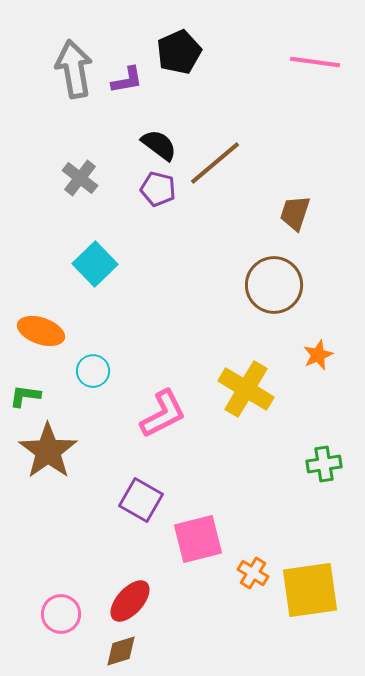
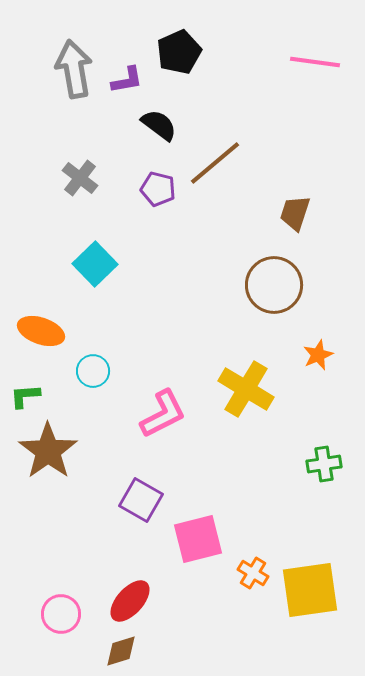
black semicircle: moved 20 px up
green L-shape: rotated 12 degrees counterclockwise
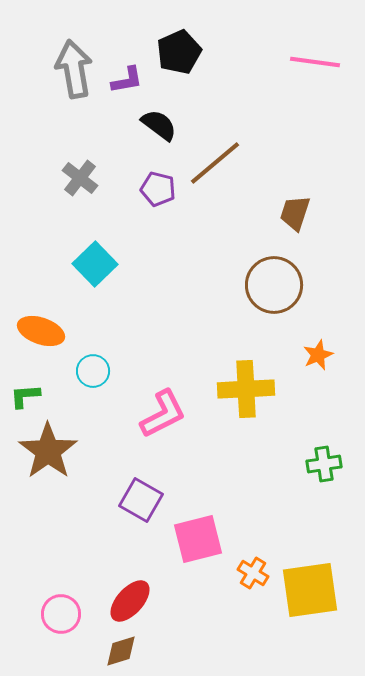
yellow cross: rotated 34 degrees counterclockwise
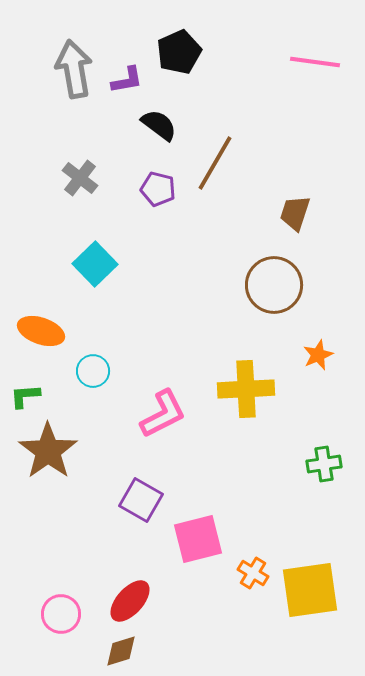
brown line: rotated 20 degrees counterclockwise
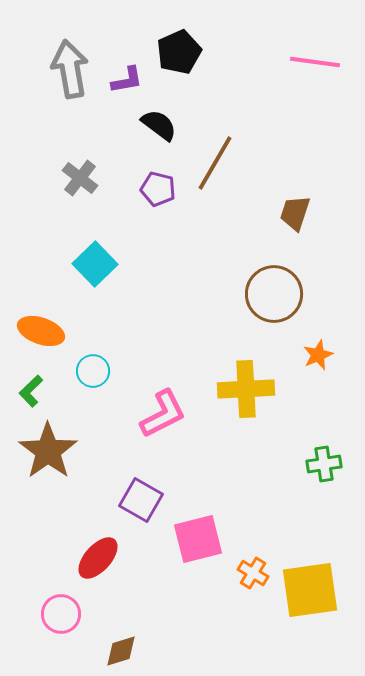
gray arrow: moved 4 px left
brown circle: moved 9 px down
green L-shape: moved 6 px right, 5 px up; rotated 40 degrees counterclockwise
red ellipse: moved 32 px left, 43 px up
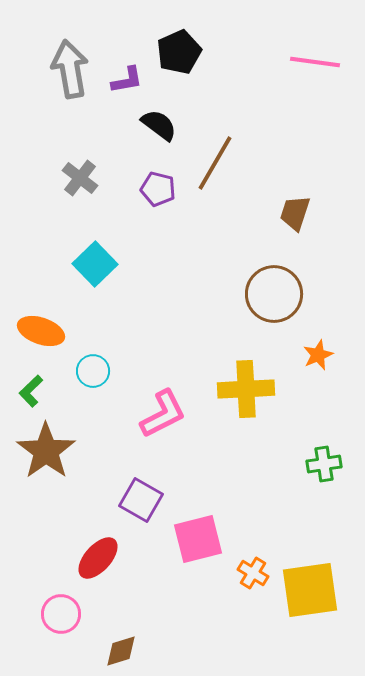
brown star: moved 2 px left
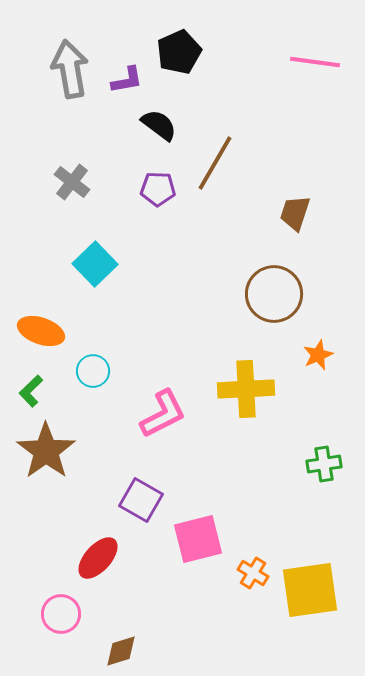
gray cross: moved 8 px left, 4 px down
purple pentagon: rotated 12 degrees counterclockwise
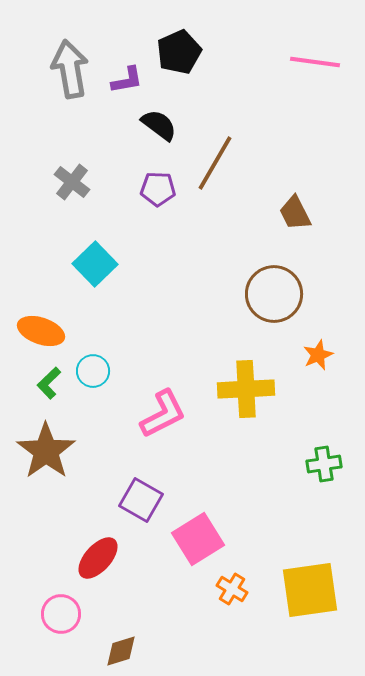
brown trapezoid: rotated 45 degrees counterclockwise
green L-shape: moved 18 px right, 8 px up
pink square: rotated 18 degrees counterclockwise
orange cross: moved 21 px left, 16 px down
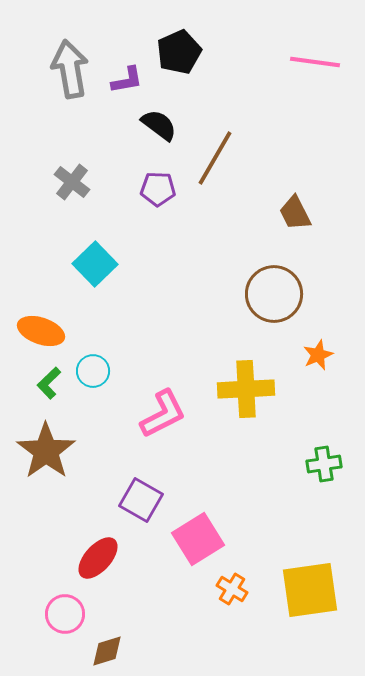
brown line: moved 5 px up
pink circle: moved 4 px right
brown diamond: moved 14 px left
